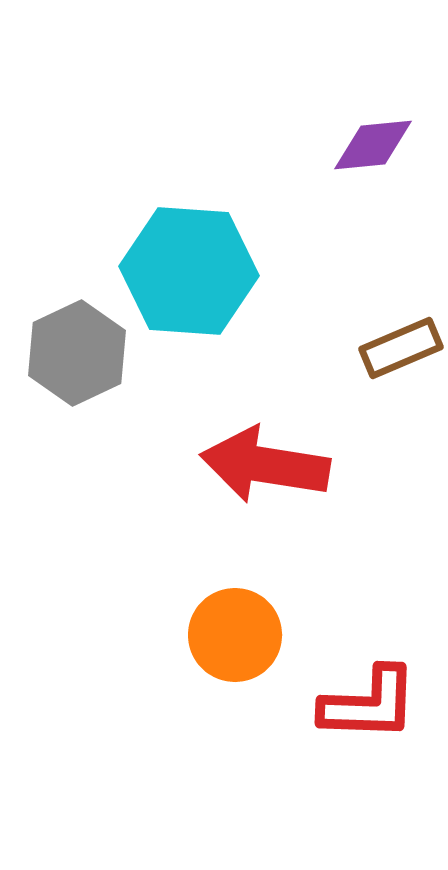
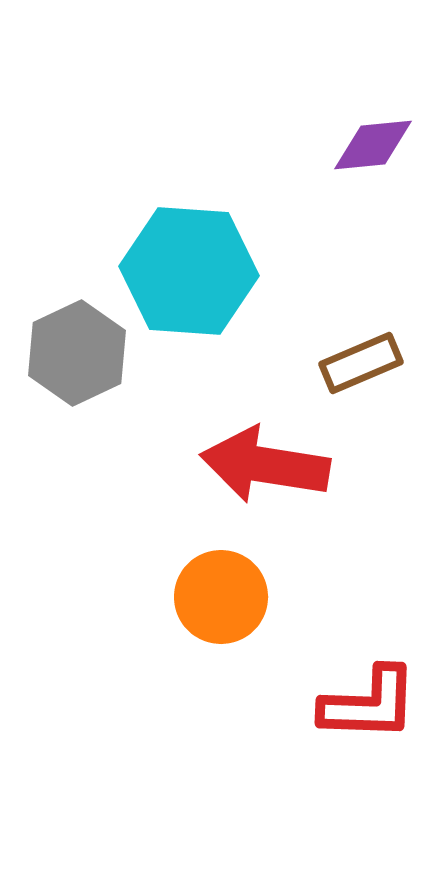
brown rectangle: moved 40 px left, 15 px down
orange circle: moved 14 px left, 38 px up
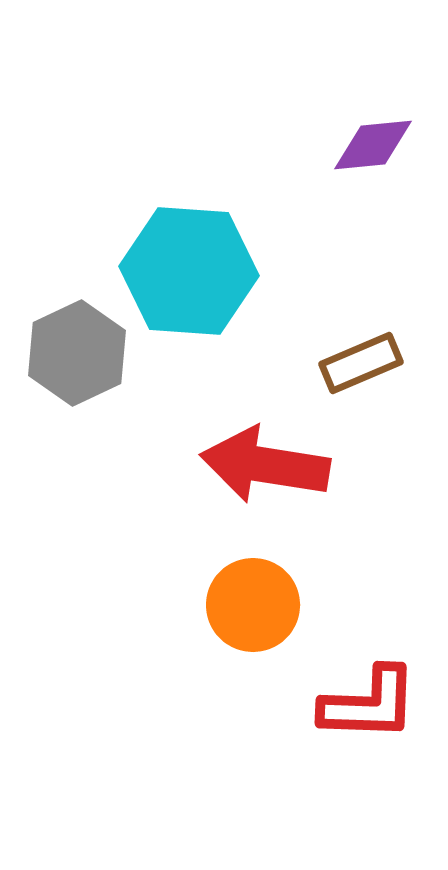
orange circle: moved 32 px right, 8 px down
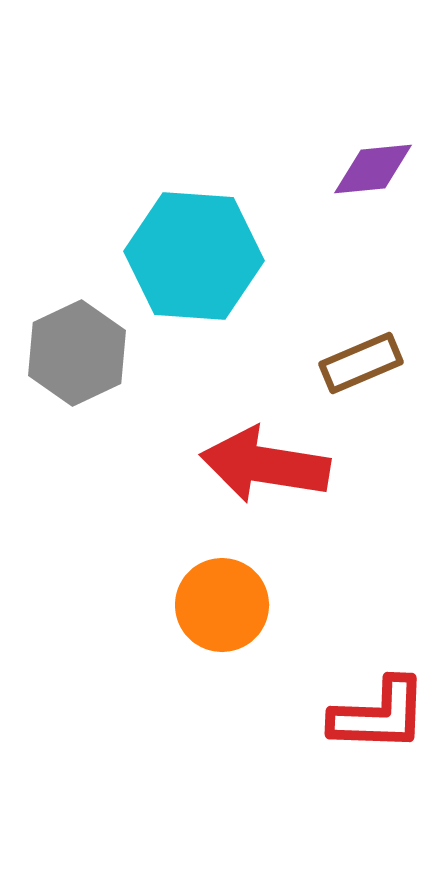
purple diamond: moved 24 px down
cyan hexagon: moved 5 px right, 15 px up
orange circle: moved 31 px left
red L-shape: moved 10 px right, 11 px down
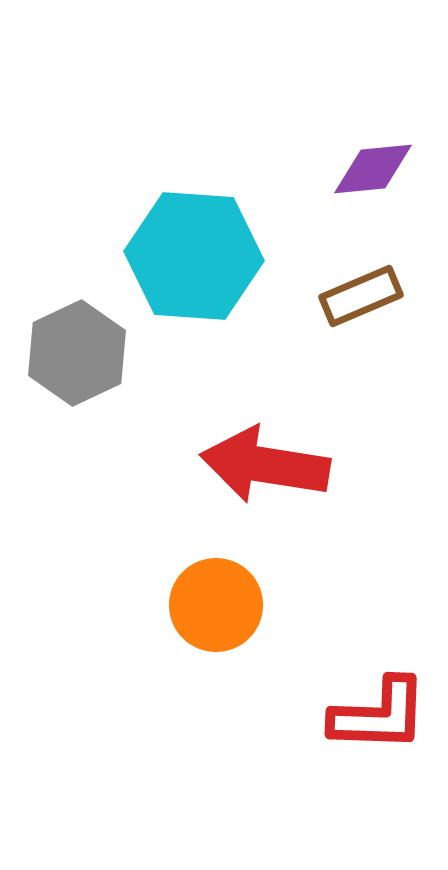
brown rectangle: moved 67 px up
orange circle: moved 6 px left
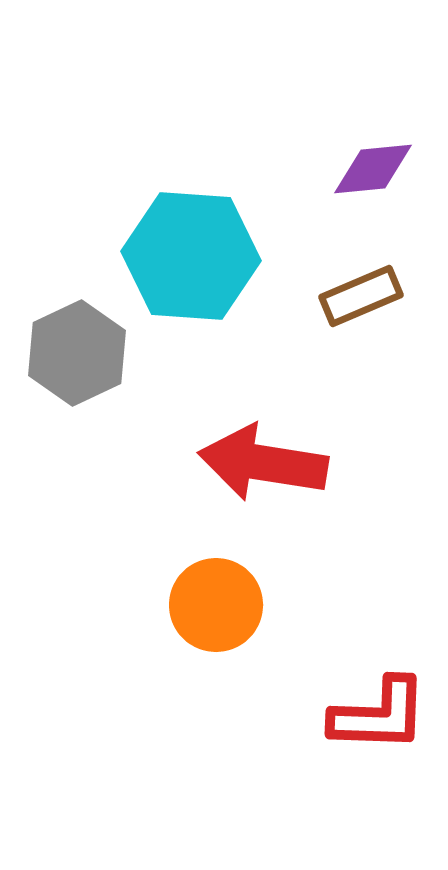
cyan hexagon: moved 3 px left
red arrow: moved 2 px left, 2 px up
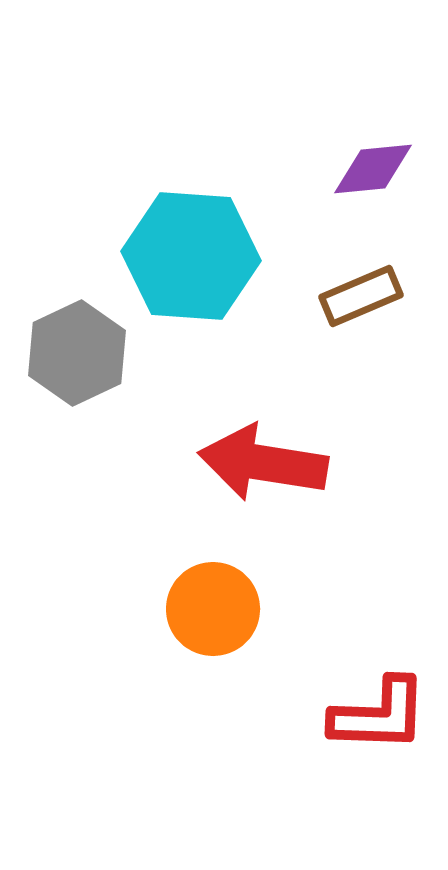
orange circle: moved 3 px left, 4 px down
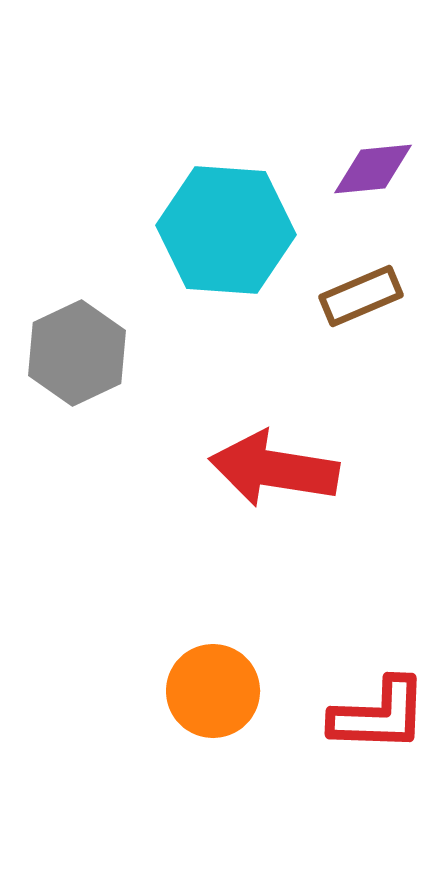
cyan hexagon: moved 35 px right, 26 px up
red arrow: moved 11 px right, 6 px down
orange circle: moved 82 px down
